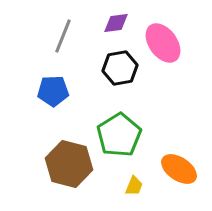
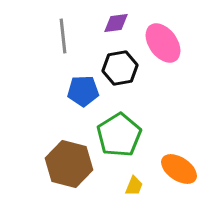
gray line: rotated 28 degrees counterclockwise
blue pentagon: moved 30 px right
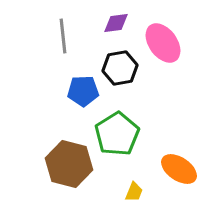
green pentagon: moved 2 px left, 1 px up
yellow trapezoid: moved 6 px down
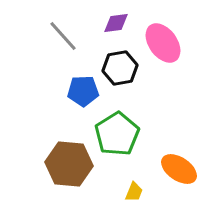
gray line: rotated 36 degrees counterclockwise
brown hexagon: rotated 9 degrees counterclockwise
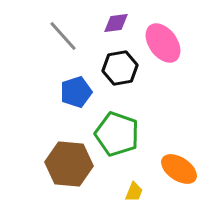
blue pentagon: moved 7 px left, 1 px down; rotated 16 degrees counterclockwise
green pentagon: rotated 21 degrees counterclockwise
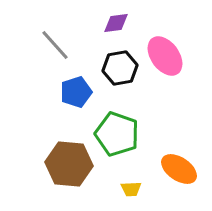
gray line: moved 8 px left, 9 px down
pink ellipse: moved 2 px right, 13 px down
yellow trapezoid: moved 3 px left, 3 px up; rotated 65 degrees clockwise
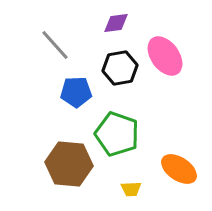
blue pentagon: rotated 16 degrees clockwise
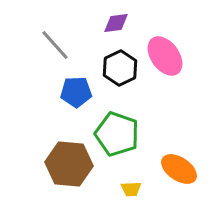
black hexagon: rotated 16 degrees counterclockwise
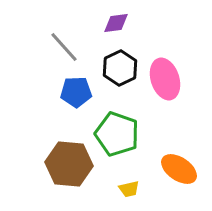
gray line: moved 9 px right, 2 px down
pink ellipse: moved 23 px down; rotated 18 degrees clockwise
yellow trapezoid: moved 2 px left; rotated 10 degrees counterclockwise
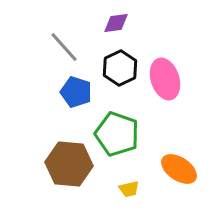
blue pentagon: rotated 20 degrees clockwise
